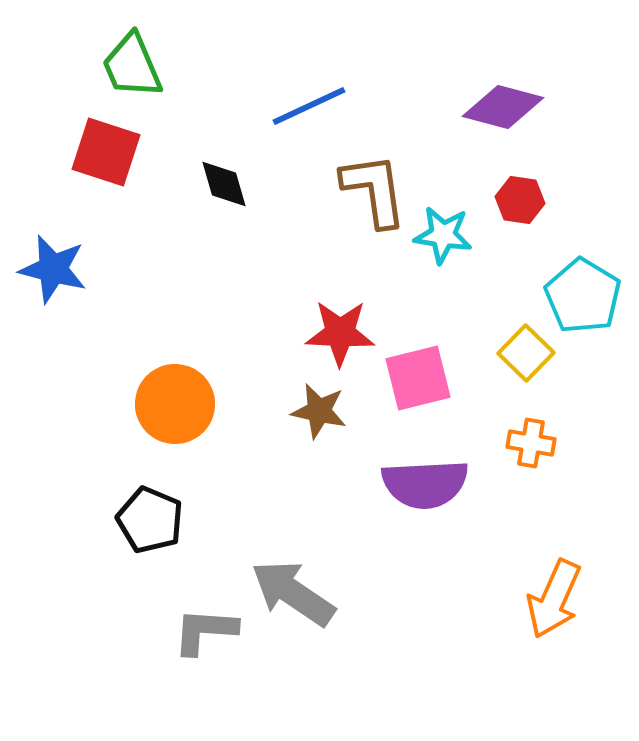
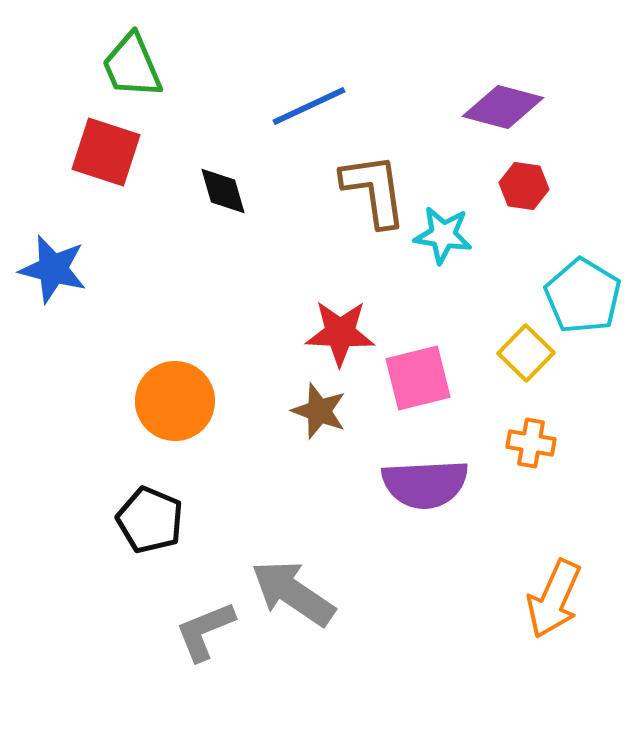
black diamond: moved 1 px left, 7 px down
red hexagon: moved 4 px right, 14 px up
orange circle: moved 3 px up
brown star: rotated 8 degrees clockwise
gray L-shape: rotated 26 degrees counterclockwise
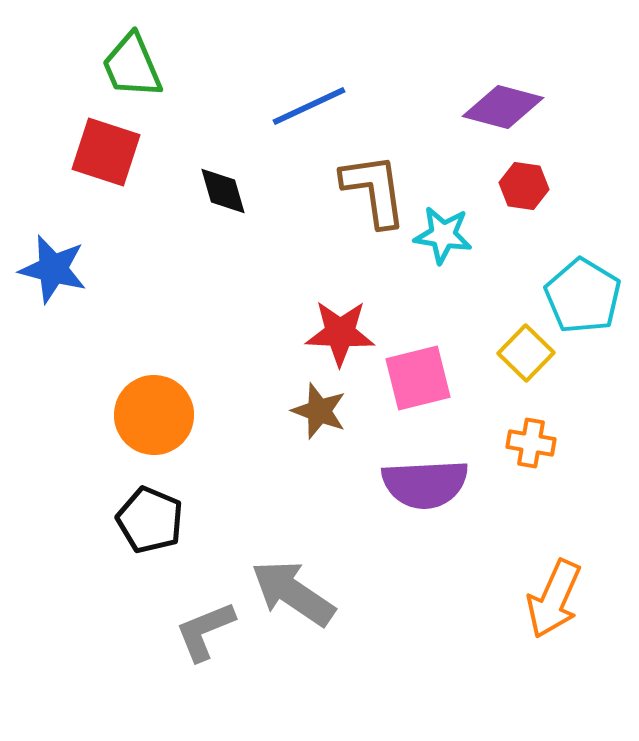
orange circle: moved 21 px left, 14 px down
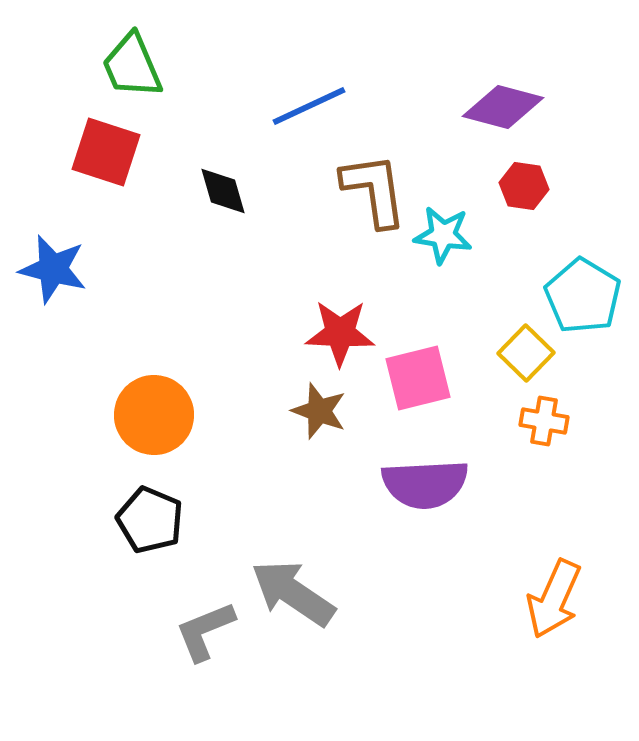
orange cross: moved 13 px right, 22 px up
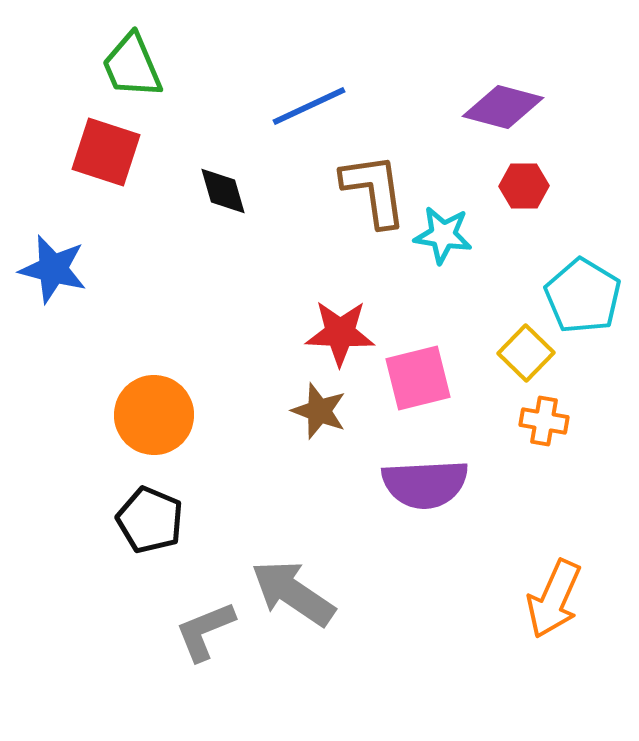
red hexagon: rotated 9 degrees counterclockwise
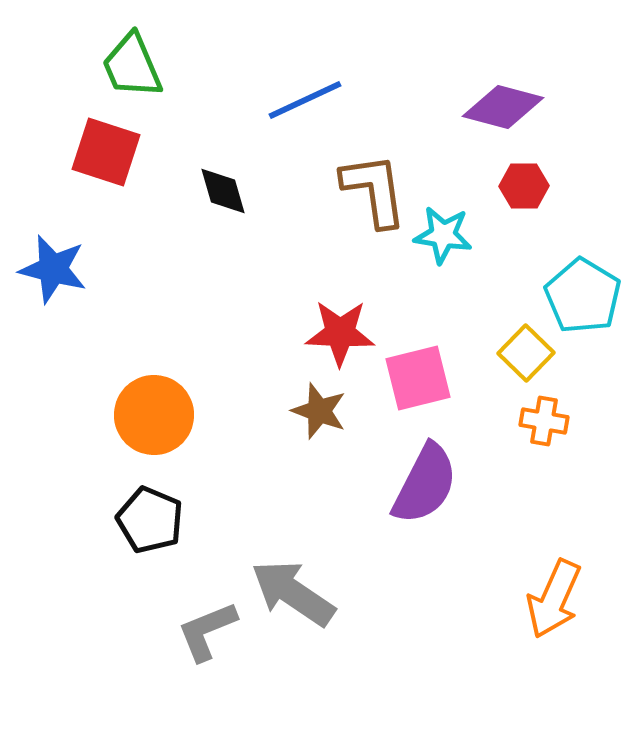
blue line: moved 4 px left, 6 px up
purple semicircle: rotated 60 degrees counterclockwise
gray L-shape: moved 2 px right
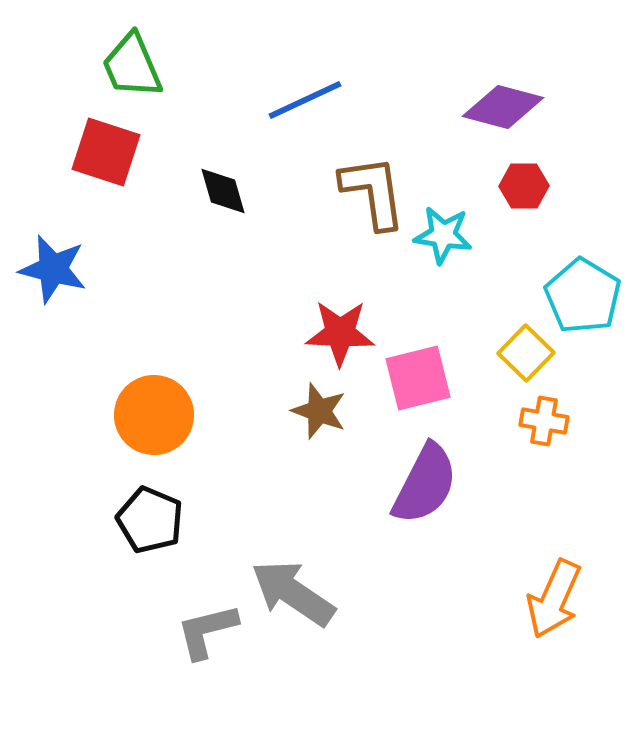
brown L-shape: moved 1 px left, 2 px down
gray L-shape: rotated 8 degrees clockwise
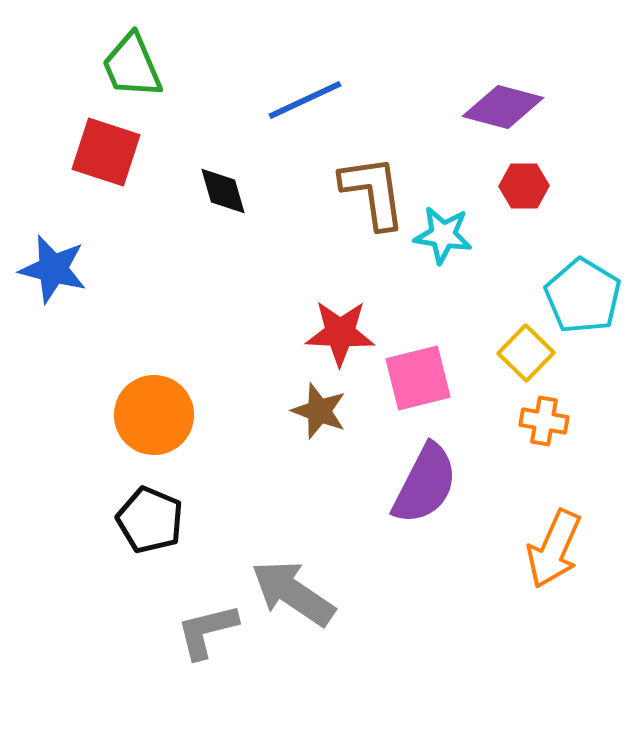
orange arrow: moved 50 px up
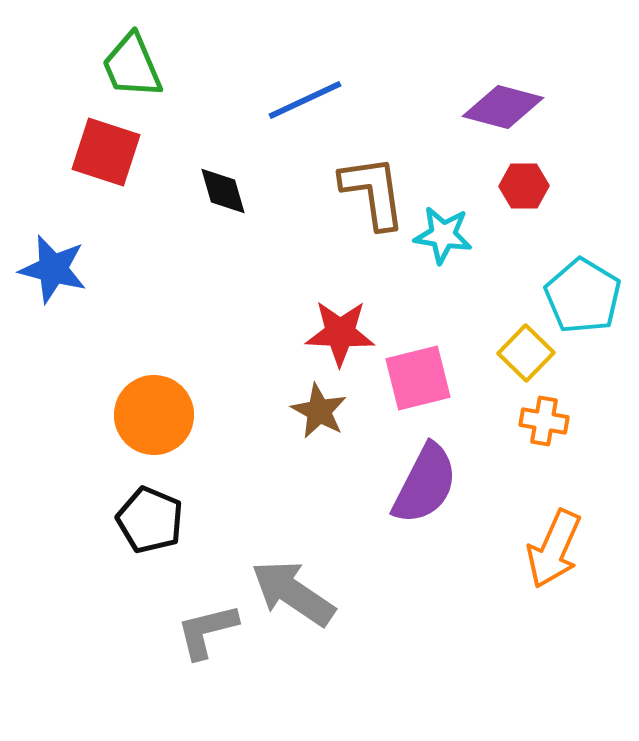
brown star: rotated 8 degrees clockwise
